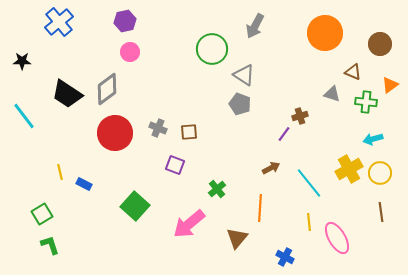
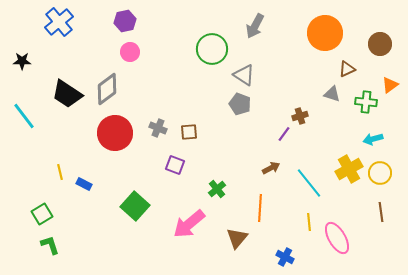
brown triangle at (353, 72): moved 6 px left, 3 px up; rotated 48 degrees counterclockwise
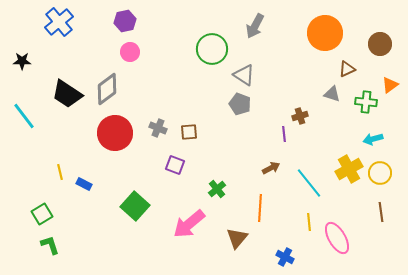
purple line at (284, 134): rotated 42 degrees counterclockwise
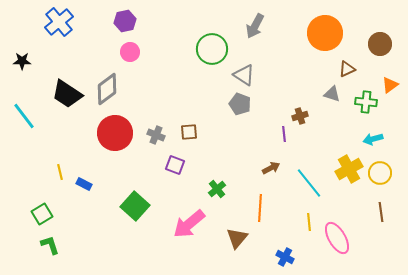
gray cross at (158, 128): moved 2 px left, 7 px down
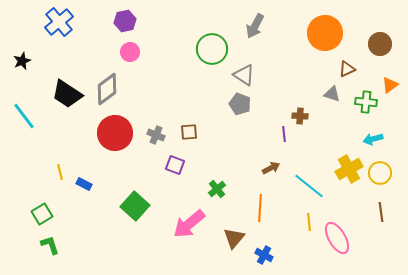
black star at (22, 61): rotated 24 degrees counterclockwise
brown cross at (300, 116): rotated 21 degrees clockwise
cyan line at (309, 183): moved 3 px down; rotated 12 degrees counterclockwise
brown triangle at (237, 238): moved 3 px left
blue cross at (285, 257): moved 21 px left, 2 px up
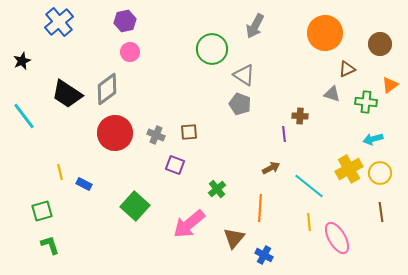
green square at (42, 214): moved 3 px up; rotated 15 degrees clockwise
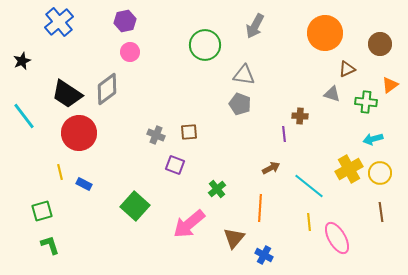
green circle at (212, 49): moved 7 px left, 4 px up
gray triangle at (244, 75): rotated 25 degrees counterclockwise
red circle at (115, 133): moved 36 px left
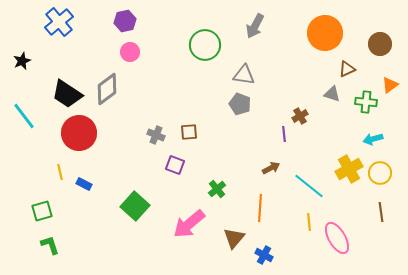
brown cross at (300, 116): rotated 35 degrees counterclockwise
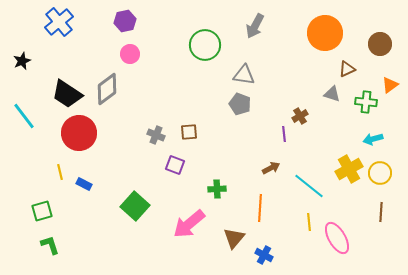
pink circle at (130, 52): moved 2 px down
green cross at (217, 189): rotated 36 degrees clockwise
brown line at (381, 212): rotated 12 degrees clockwise
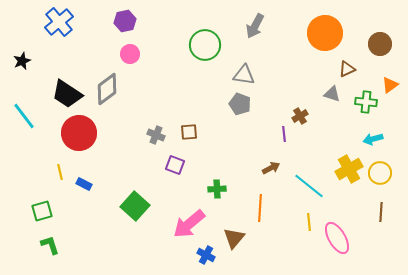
blue cross at (264, 255): moved 58 px left
